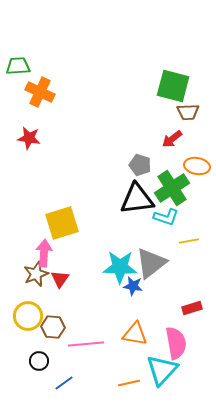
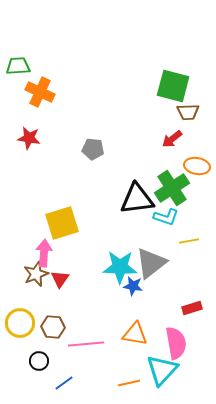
gray pentagon: moved 47 px left, 16 px up; rotated 10 degrees counterclockwise
yellow circle: moved 8 px left, 7 px down
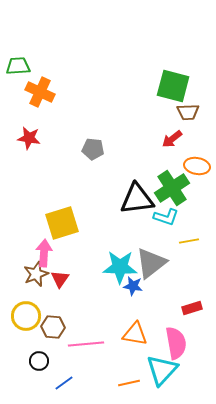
yellow circle: moved 6 px right, 7 px up
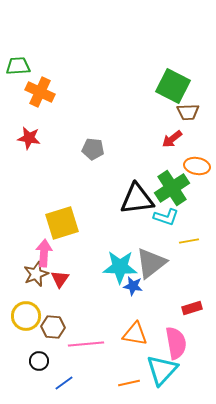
green square: rotated 12 degrees clockwise
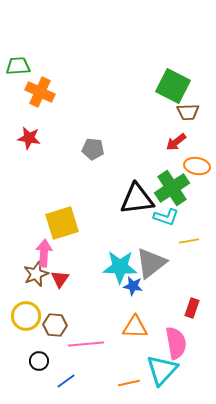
red arrow: moved 4 px right, 3 px down
red rectangle: rotated 54 degrees counterclockwise
brown hexagon: moved 2 px right, 2 px up
orange triangle: moved 7 px up; rotated 8 degrees counterclockwise
blue line: moved 2 px right, 2 px up
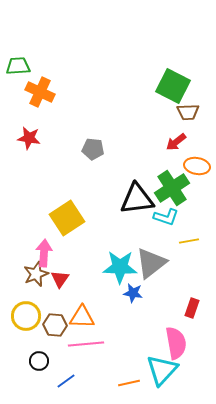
yellow square: moved 5 px right, 5 px up; rotated 16 degrees counterclockwise
blue star: moved 7 px down
orange triangle: moved 53 px left, 10 px up
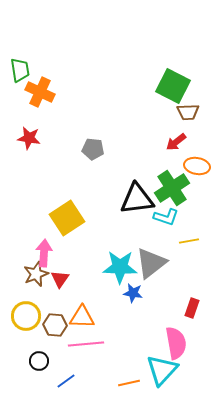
green trapezoid: moved 2 px right, 4 px down; rotated 85 degrees clockwise
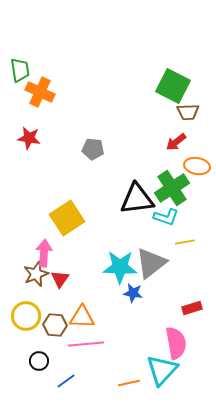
yellow line: moved 4 px left, 1 px down
red rectangle: rotated 54 degrees clockwise
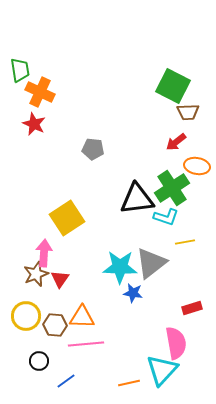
red star: moved 5 px right, 14 px up; rotated 15 degrees clockwise
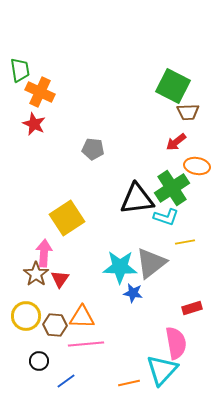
brown star: rotated 15 degrees counterclockwise
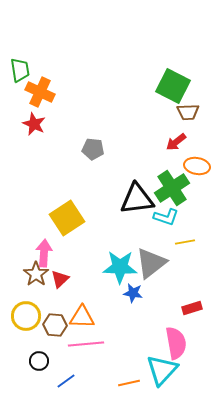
red triangle: rotated 12 degrees clockwise
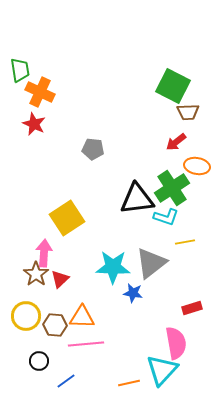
cyan star: moved 7 px left
